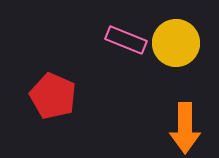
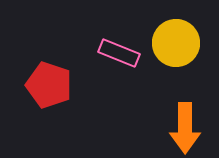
pink rectangle: moved 7 px left, 13 px down
red pentagon: moved 4 px left, 11 px up; rotated 6 degrees counterclockwise
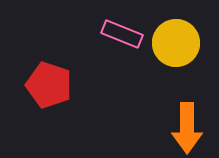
pink rectangle: moved 3 px right, 19 px up
orange arrow: moved 2 px right
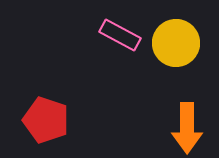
pink rectangle: moved 2 px left, 1 px down; rotated 6 degrees clockwise
red pentagon: moved 3 px left, 35 px down
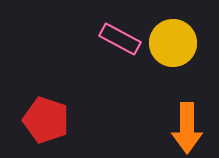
pink rectangle: moved 4 px down
yellow circle: moved 3 px left
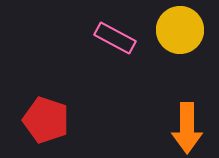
pink rectangle: moved 5 px left, 1 px up
yellow circle: moved 7 px right, 13 px up
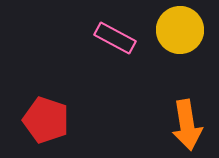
orange arrow: moved 3 px up; rotated 9 degrees counterclockwise
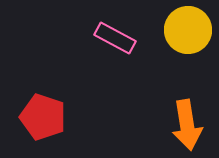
yellow circle: moved 8 px right
red pentagon: moved 3 px left, 3 px up
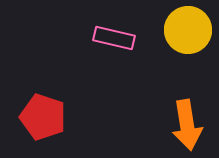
pink rectangle: moved 1 px left; rotated 15 degrees counterclockwise
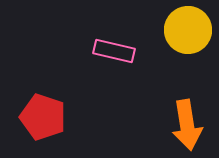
pink rectangle: moved 13 px down
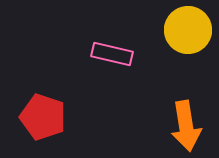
pink rectangle: moved 2 px left, 3 px down
orange arrow: moved 1 px left, 1 px down
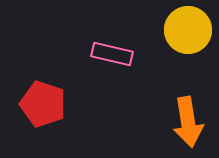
red pentagon: moved 13 px up
orange arrow: moved 2 px right, 4 px up
